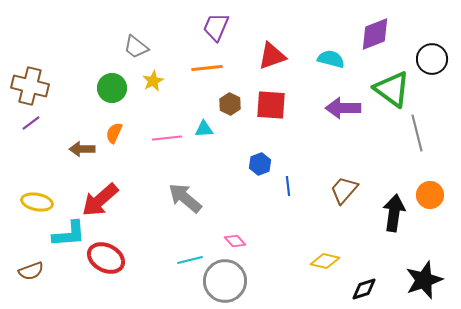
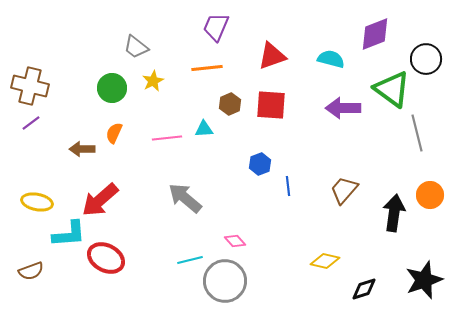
black circle: moved 6 px left
brown hexagon: rotated 10 degrees clockwise
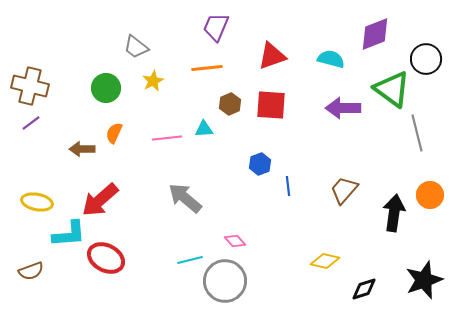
green circle: moved 6 px left
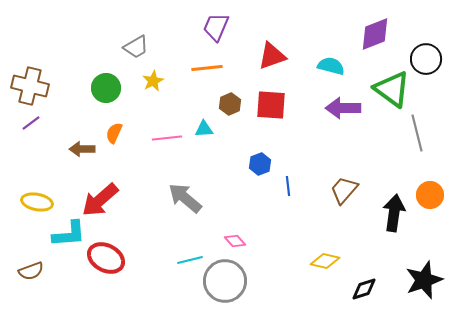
gray trapezoid: rotated 68 degrees counterclockwise
cyan semicircle: moved 7 px down
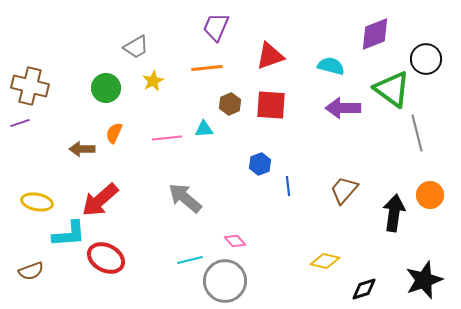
red triangle: moved 2 px left
purple line: moved 11 px left; rotated 18 degrees clockwise
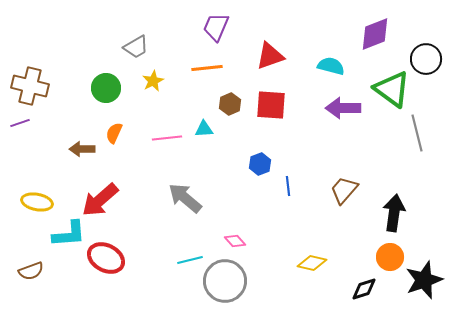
orange circle: moved 40 px left, 62 px down
yellow diamond: moved 13 px left, 2 px down
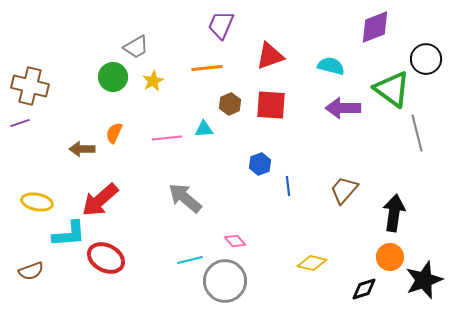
purple trapezoid: moved 5 px right, 2 px up
purple diamond: moved 7 px up
green circle: moved 7 px right, 11 px up
